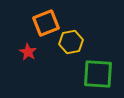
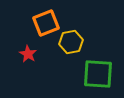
red star: moved 2 px down
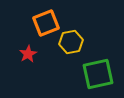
red star: rotated 12 degrees clockwise
green square: rotated 16 degrees counterclockwise
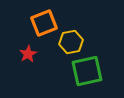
orange square: moved 2 px left
green square: moved 11 px left, 3 px up
